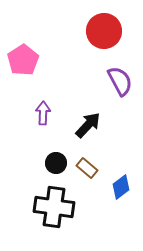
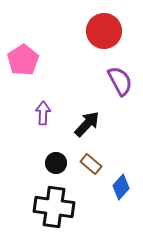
black arrow: moved 1 px left, 1 px up
brown rectangle: moved 4 px right, 4 px up
blue diamond: rotated 10 degrees counterclockwise
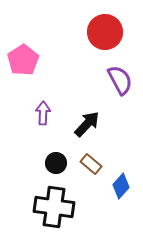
red circle: moved 1 px right, 1 px down
purple semicircle: moved 1 px up
blue diamond: moved 1 px up
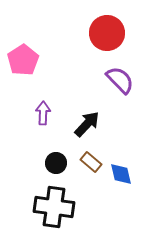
red circle: moved 2 px right, 1 px down
purple semicircle: rotated 16 degrees counterclockwise
brown rectangle: moved 2 px up
blue diamond: moved 12 px up; rotated 55 degrees counterclockwise
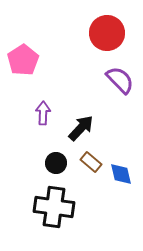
black arrow: moved 6 px left, 4 px down
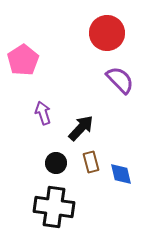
purple arrow: rotated 20 degrees counterclockwise
brown rectangle: rotated 35 degrees clockwise
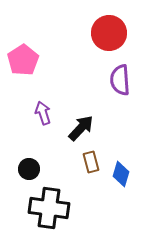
red circle: moved 2 px right
purple semicircle: rotated 140 degrees counterclockwise
black circle: moved 27 px left, 6 px down
blue diamond: rotated 30 degrees clockwise
black cross: moved 5 px left, 1 px down
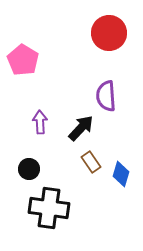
pink pentagon: rotated 8 degrees counterclockwise
purple semicircle: moved 14 px left, 16 px down
purple arrow: moved 3 px left, 9 px down; rotated 15 degrees clockwise
brown rectangle: rotated 20 degrees counterclockwise
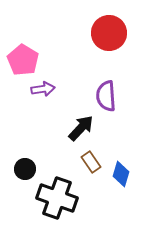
purple arrow: moved 3 px right, 33 px up; rotated 85 degrees clockwise
black circle: moved 4 px left
black cross: moved 8 px right, 10 px up; rotated 12 degrees clockwise
